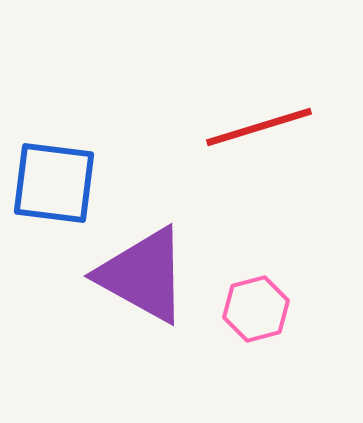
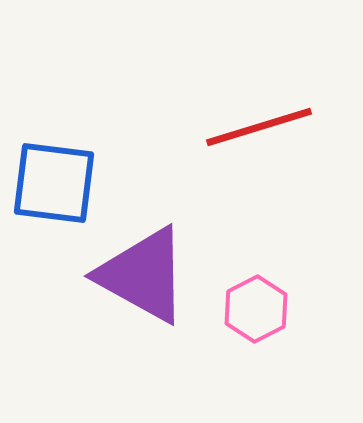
pink hexagon: rotated 12 degrees counterclockwise
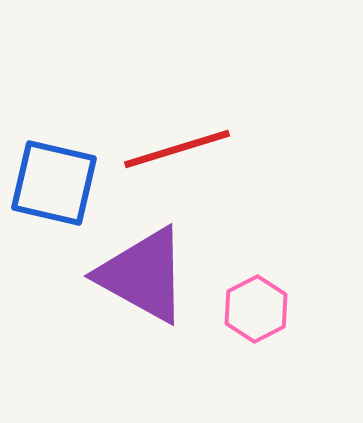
red line: moved 82 px left, 22 px down
blue square: rotated 6 degrees clockwise
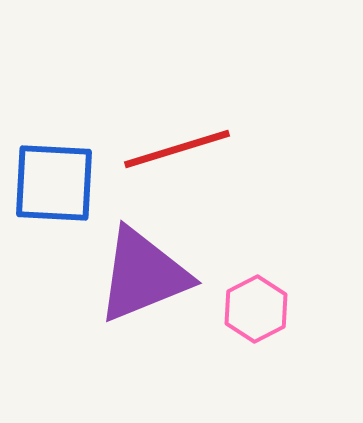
blue square: rotated 10 degrees counterclockwise
purple triangle: rotated 51 degrees counterclockwise
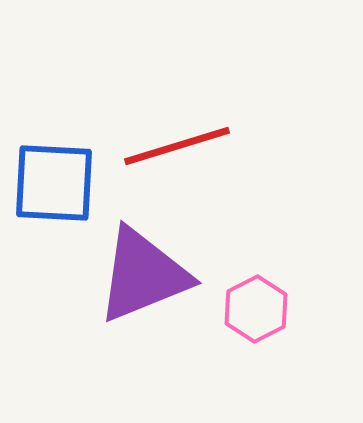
red line: moved 3 px up
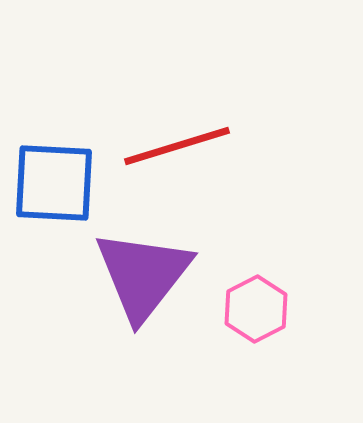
purple triangle: rotated 30 degrees counterclockwise
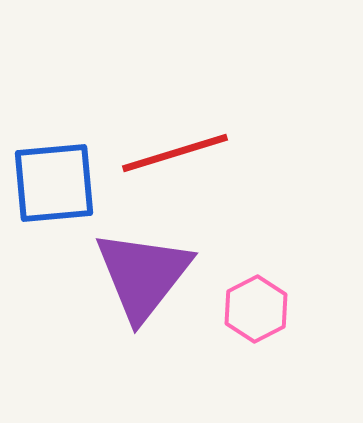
red line: moved 2 px left, 7 px down
blue square: rotated 8 degrees counterclockwise
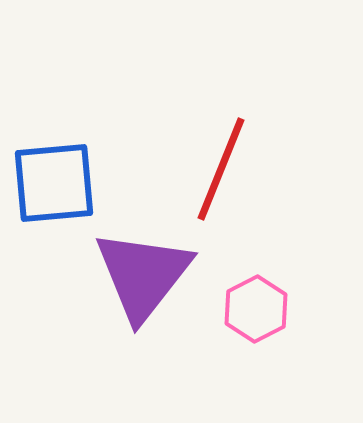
red line: moved 46 px right, 16 px down; rotated 51 degrees counterclockwise
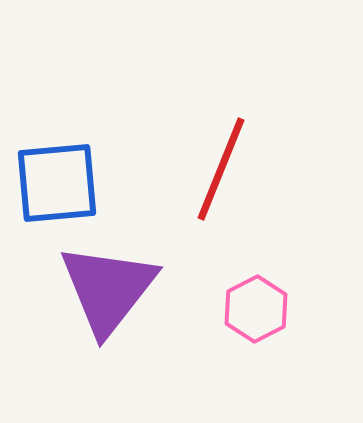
blue square: moved 3 px right
purple triangle: moved 35 px left, 14 px down
